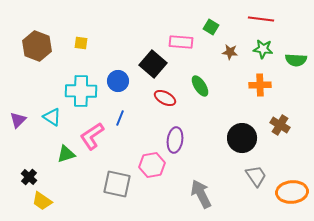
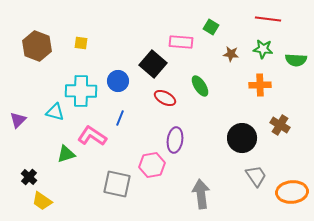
red line: moved 7 px right
brown star: moved 1 px right, 2 px down
cyan triangle: moved 3 px right, 5 px up; rotated 18 degrees counterclockwise
pink L-shape: rotated 68 degrees clockwise
gray arrow: rotated 20 degrees clockwise
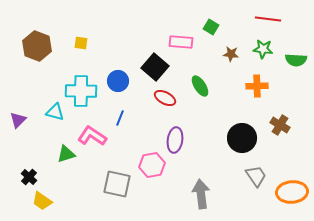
black square: moved 2 px right, 3 px down
orange cross: moved 3 px left, 1 px down
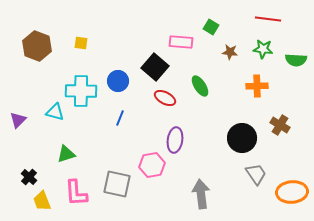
brown star: moved 1 px left, 2 px up
pink L-shape: moved 16 px left, 57 px down; rotated 128 degrees counterclockwise
gray trapezoid: moved 2 px up
yellow trapezoid: rotated 35 degrees clockwise
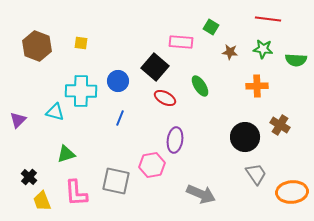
black circle: moved 3 px right, 1 px up
gray square: moved 1 px left, 3 px up
gray arrow: rotated 120 degrees clockwise
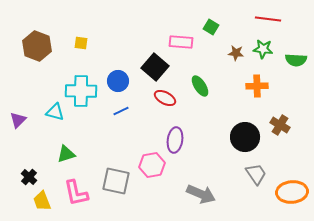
brown star: moved 6 px right, 1 px down
blue line: moved 1 px right, 7 px up; rotated 42 degrees clockwise
pink L-shape: rotated 8 degrees counterclockwise
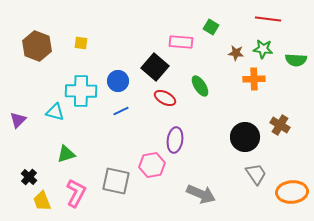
orange cross: moved 3 px left, 7 px up
pink L-shape: rotated 140 degrees counterclockwise
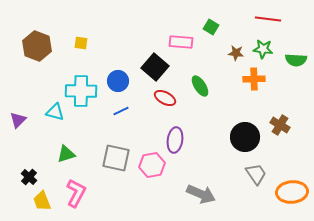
gray square: moved 23 px up
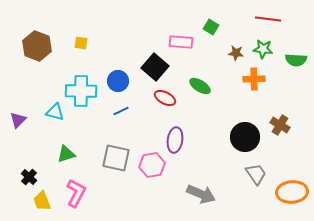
green ellipse: rotated 25 degrees counterclockwise
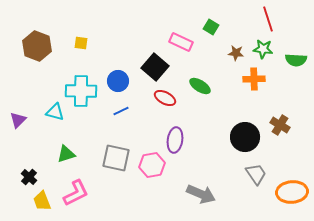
red line: rotated 65 degrees clockwise
pink rectangle: rotated 20 degrees clockwise
pink L-shape: rotated 36 degrees clockwise
